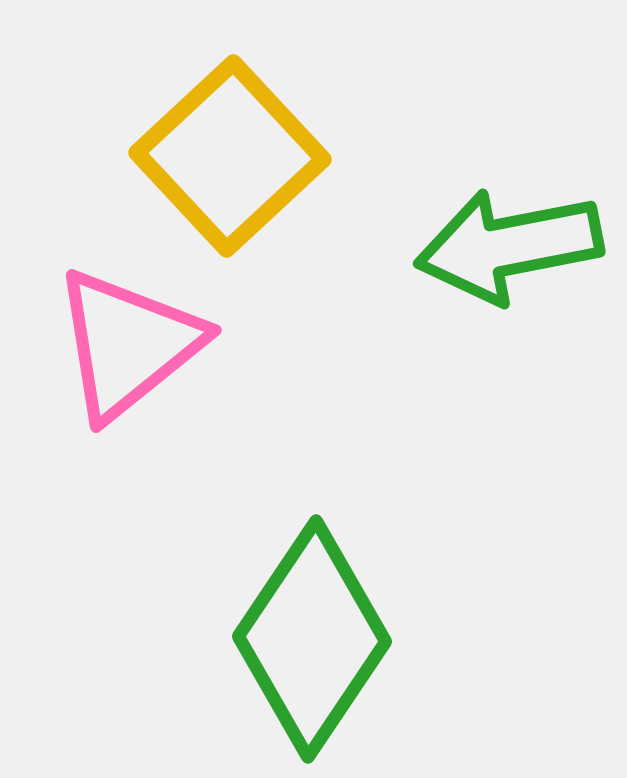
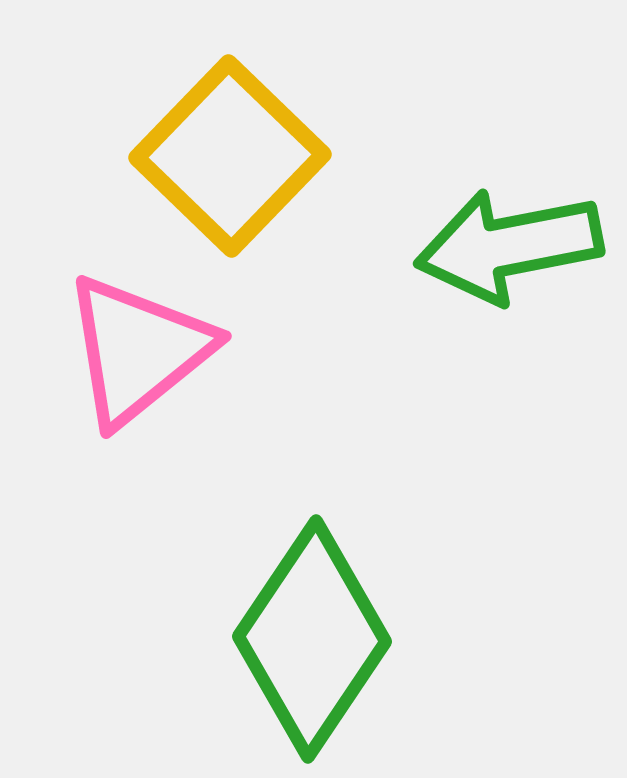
yellow square: rotated 3 degrees counterclockwise
pink triangle: moved 10 px right, 6 px down
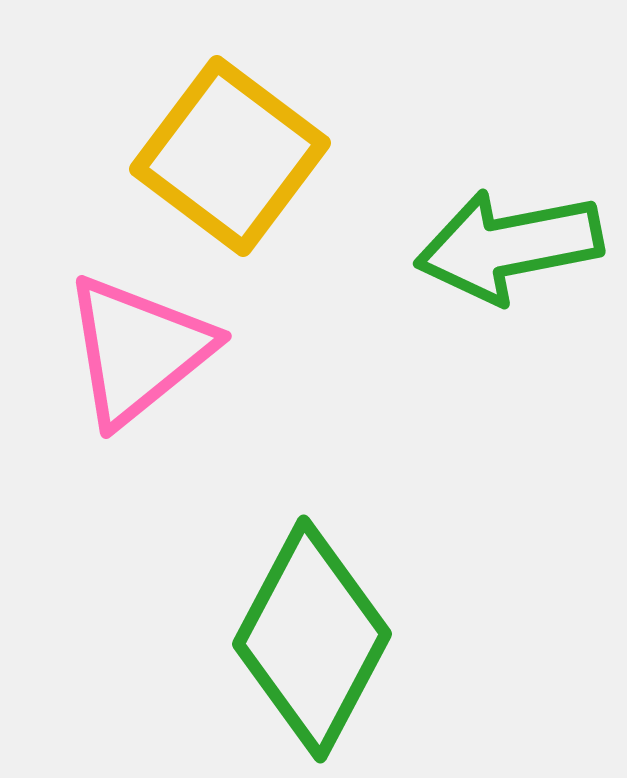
yellow square: rotated 7 degrees counterclockwise
green diamond: rotated 6 degrees counterclockwise
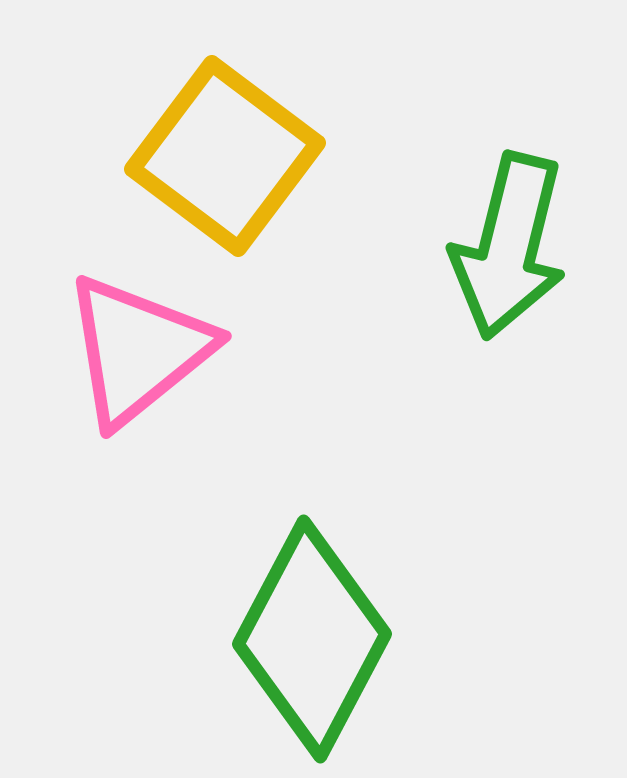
yellow square: moved 5 px left
green arrow: rotated 65 degrees counterclockwise
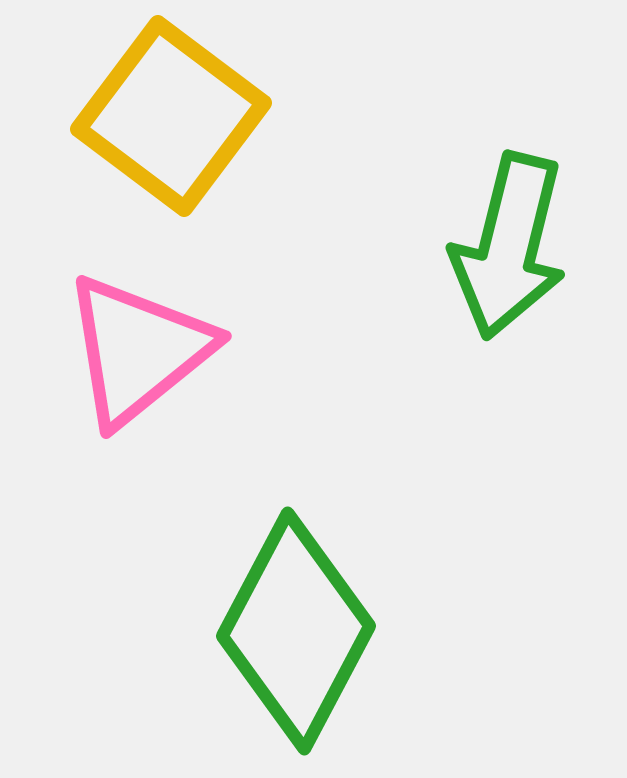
yellow square: moved 54 px left, 40 px up
green diamond: moved 16 px left, 8 px up
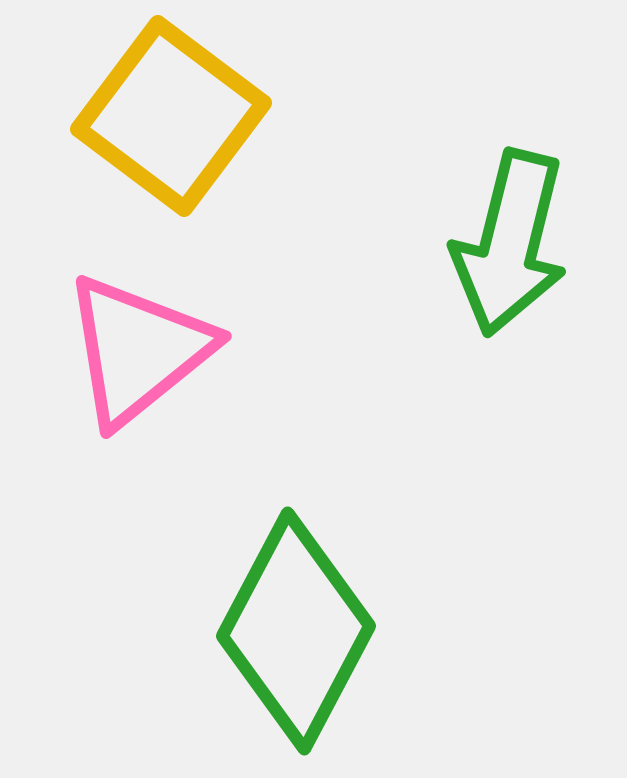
green arrow: moved 1 px right, 3 px up
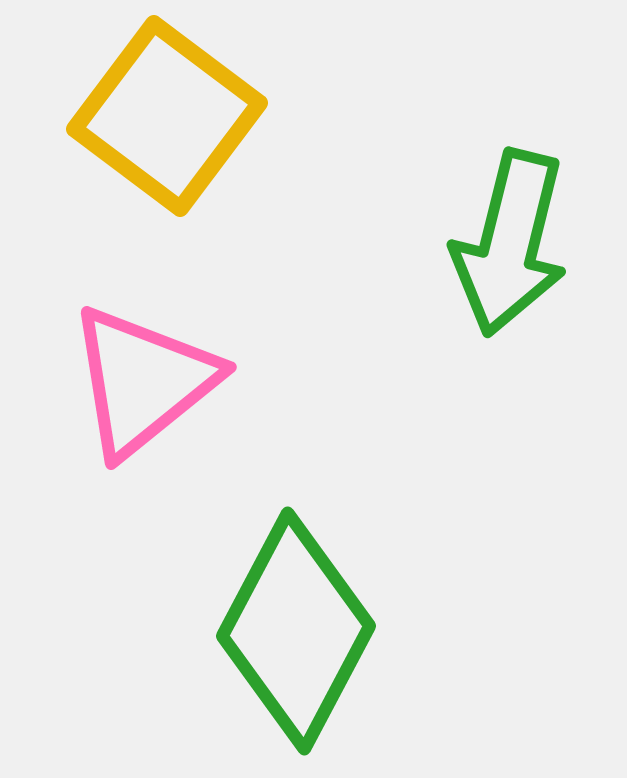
yellow square: moved 4 px left
pink triangle: moved 5 px right, 31 px down
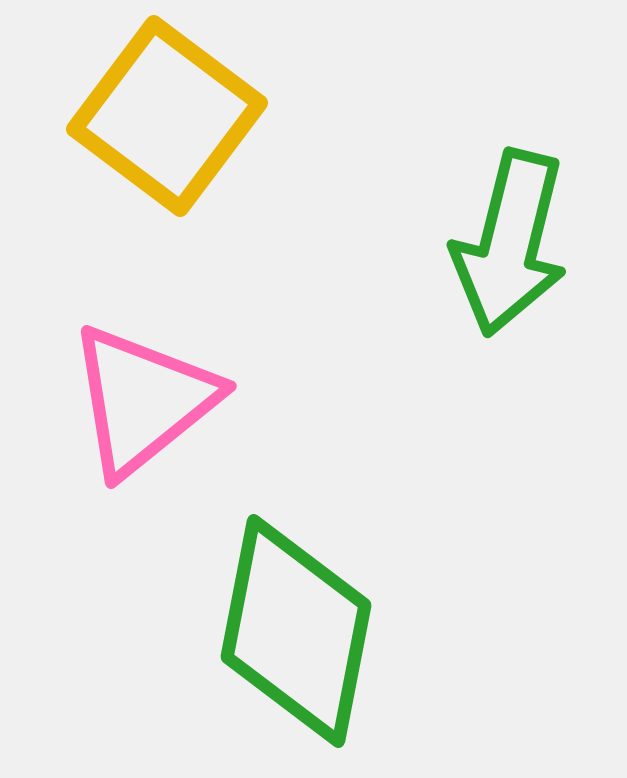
pink triangle: moved 19 px down
green diamond: rotated 17 degrees counterclockwise
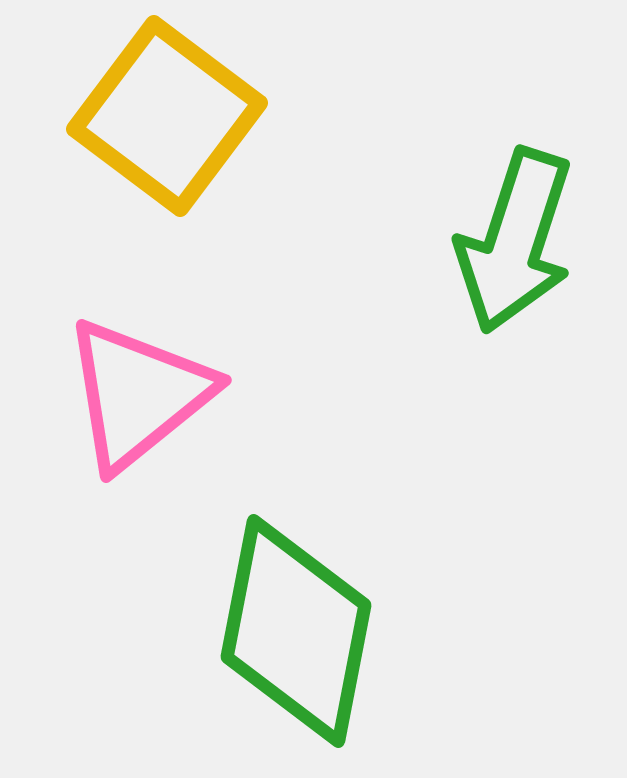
green arrow: moved 5 px right, 2 px up; rotated 4 degrees clockwise
pink triangle: moved 5 px left, 6 px up
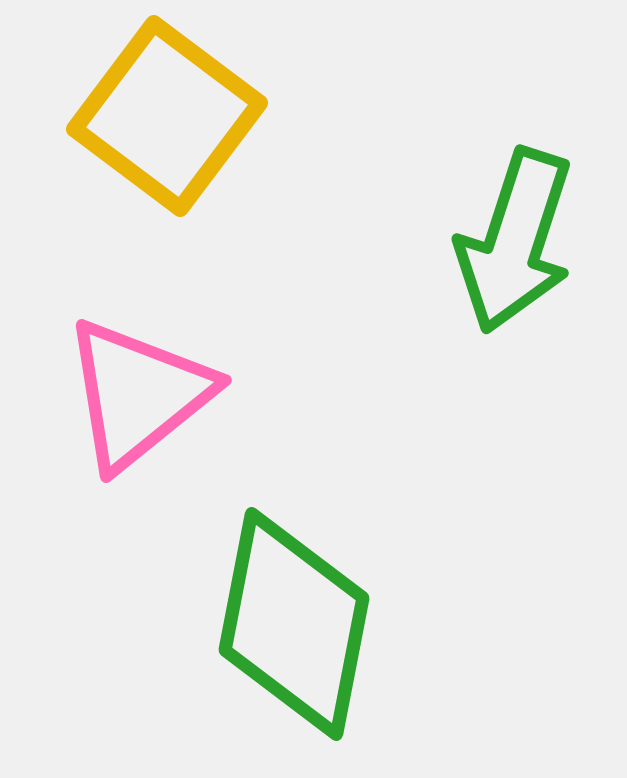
green diamond: moved 2 px left, 7 px up
